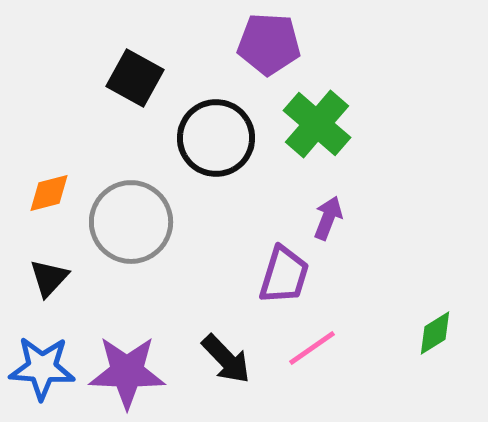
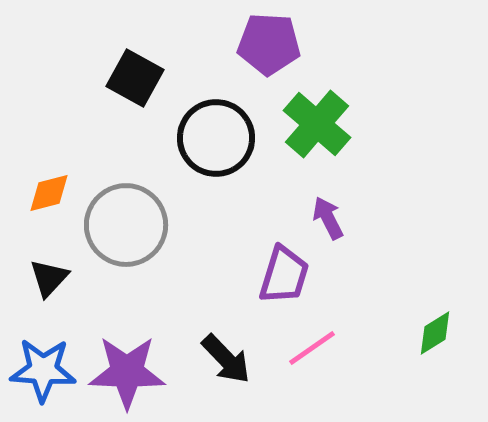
purple arrow: rotated 48 degrees counterclockwise
gray circle: moved 5 px left, 3 px down
blue star: moved 1 px right, 2 px down
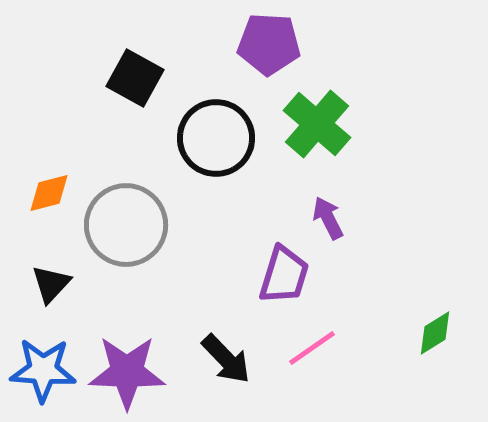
black triangle: moved 2 px right, 6 px down
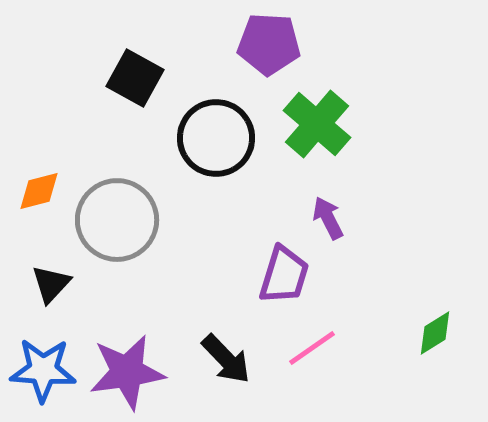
orange diamond: moved 10 px left, 2 px up
gray circle: moved 9 px left, 5 px up
purple star: rotated 10 degrees counterclockwise
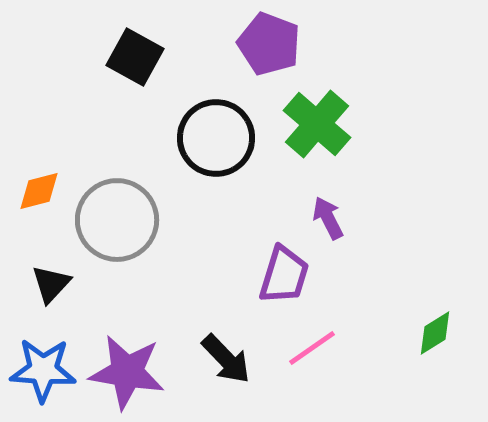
purple pentagon: rotated 18 degrees clockwise
black square: moved 21 px up
purple star: rotated 18 degrees clockwise
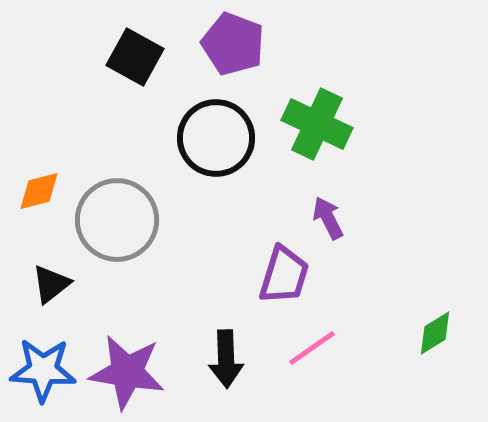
purple pentagon: moved 36 px left
green cross: rotated 16 degrees counterclockwise
black triangle: rotated 9 degrees clockwise
black arrow: rotated 42 degrees clockwise
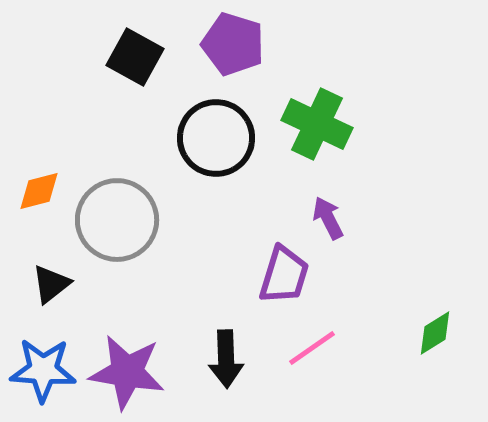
purple pentagon: rotated 4 degrees counterclockwise
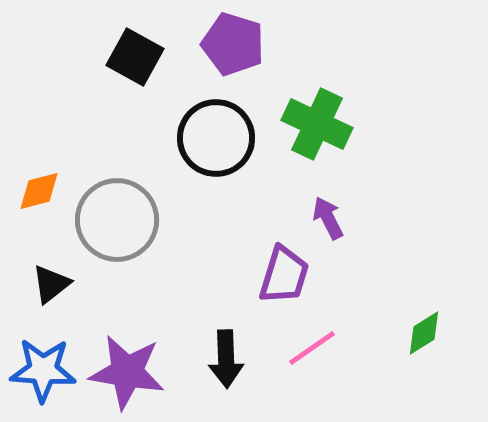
green diamond: moved 11 px left
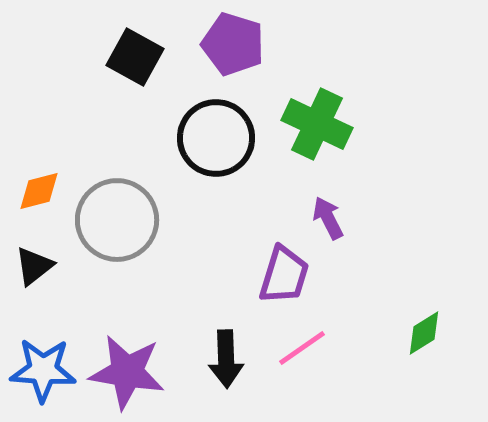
black triangle: moved 17 px left, 18 px up
pink line: moved 10 px left
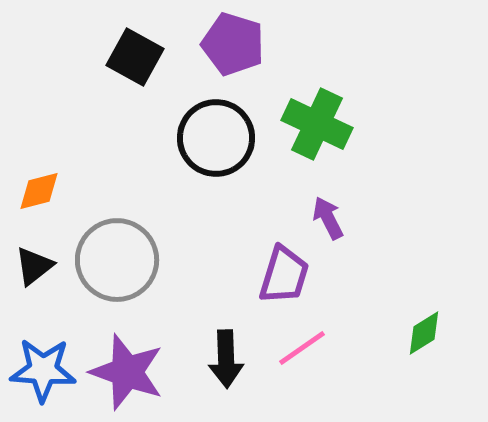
gray circle: moved 40 px down
purple star: rotated 10 degrees clockwise
